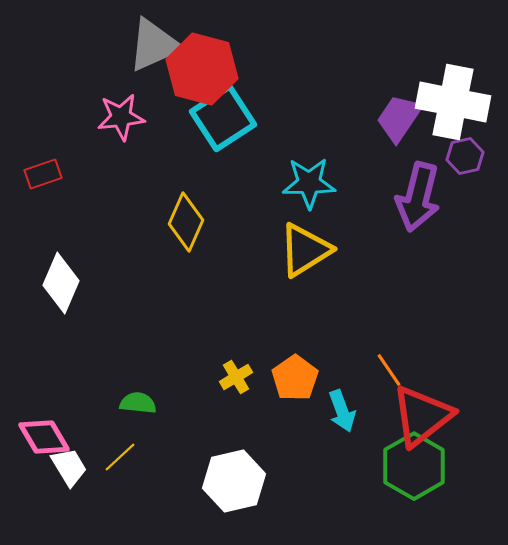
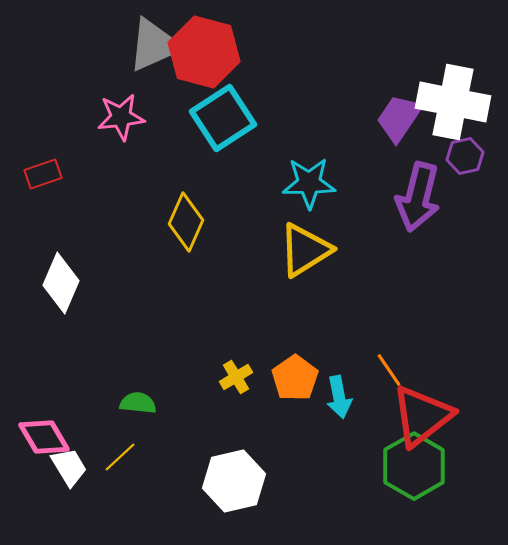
red hexagon: moved 2 px right, 17 px up
cyan arrow: moved 3 px left, 14 px up; rotated 9 degrees clockwise
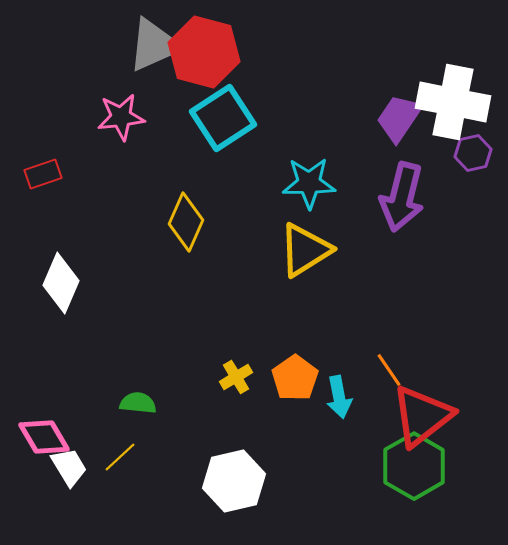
purple hexagon: moved 8 px right, 3 px up
purple arrow: moved 16 px left
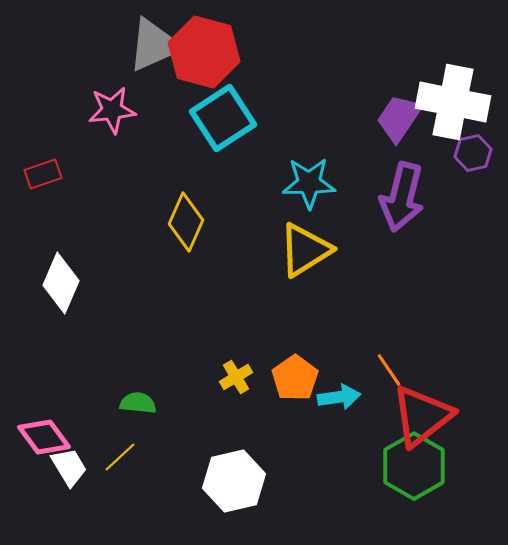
pink star: moved 9 px left, 7 px up
cyan arrow: rotated 87 degrees counterclockwise
pink diamond: rotated 6 degrees counterclockwise
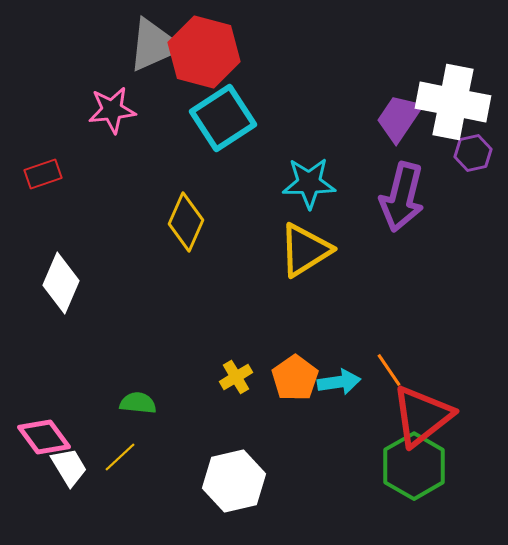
cyan arrow: moved 15 px up
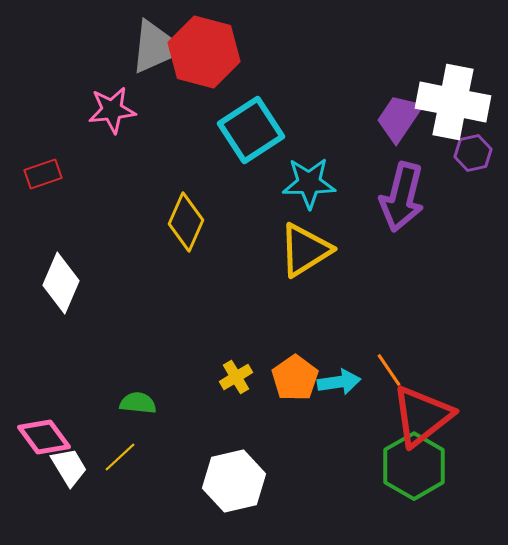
gray triangle: moved 2 px right, 2 px down
cyan square: moved 28 px right, 12 px down
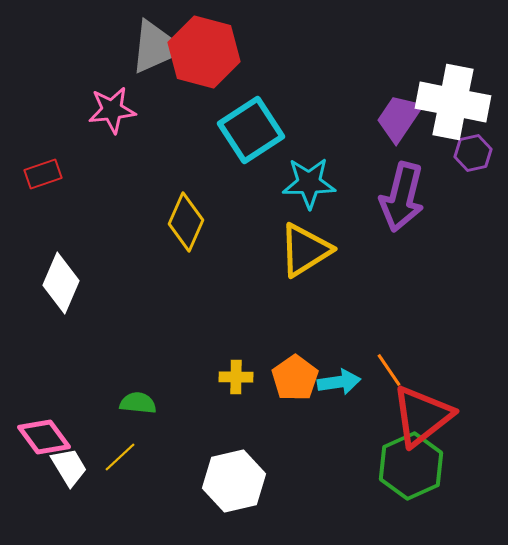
yellow cross: rotated 32 degrees clockwise
green hexagon: moved 3 px left; rotated 6 degrees clockwise
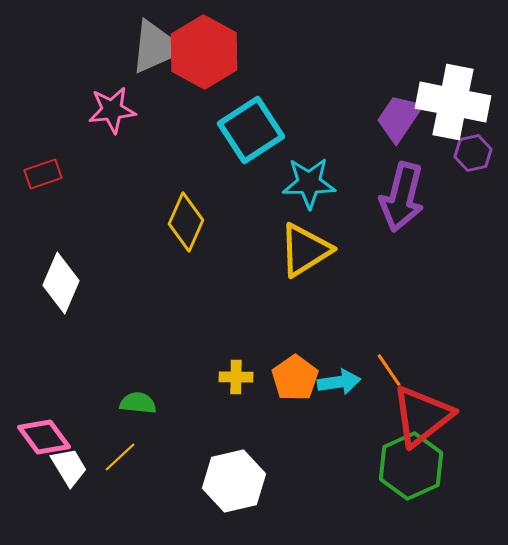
red hexagon: rotated 14 degrees clockwise
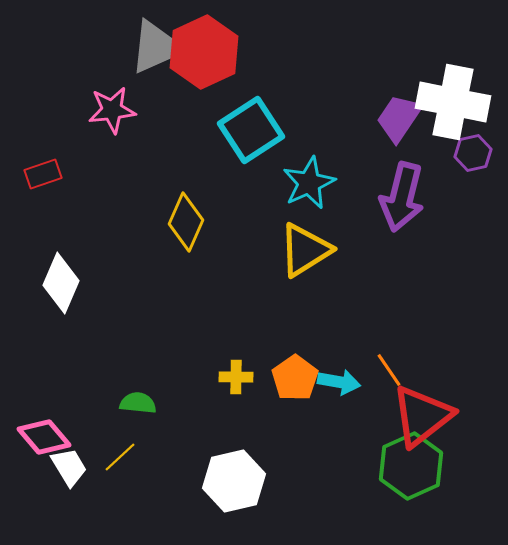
red hexagon: rotated 6 degrees clockwise
cyan star: rotated 24 degrees counterclockwise
cyan arrow: rotated 18 degrees clockwise
pink diamond: rotated 4 degrees counterclockwise
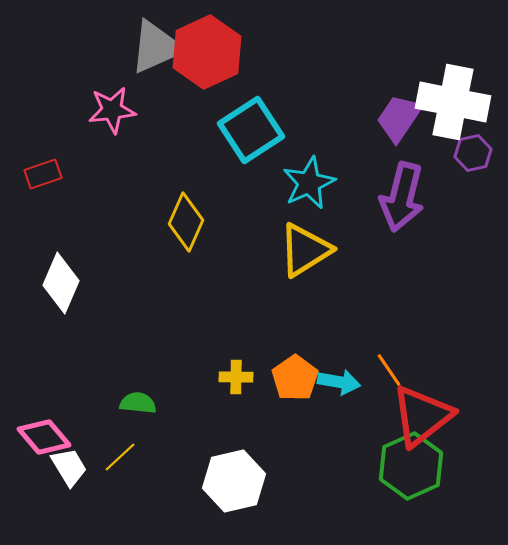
red hexagon: moved 3 px right
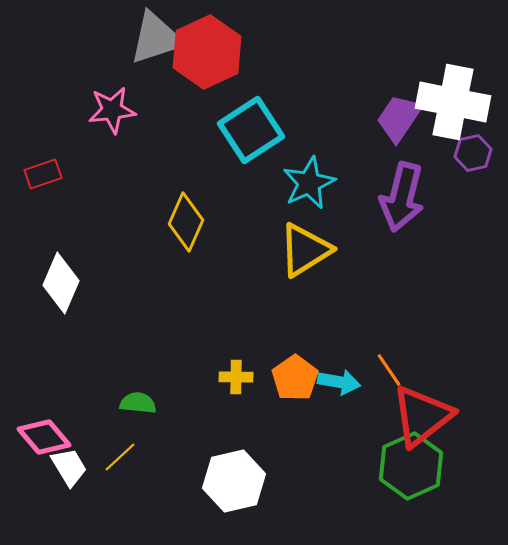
gray triangle: moved 9 px up; rotated 6 degrees clockwise
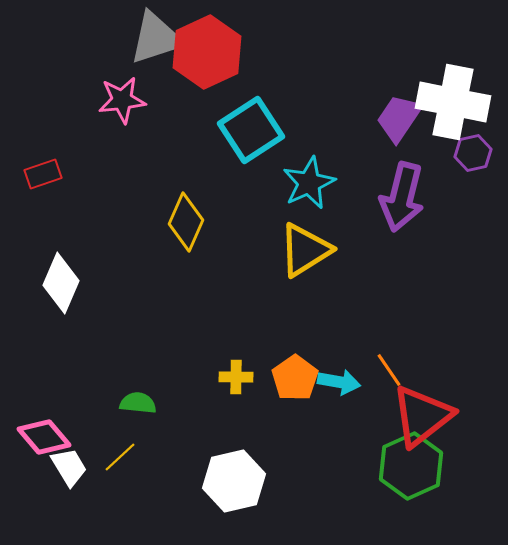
pink star: moved 10 px right, 10 px up
